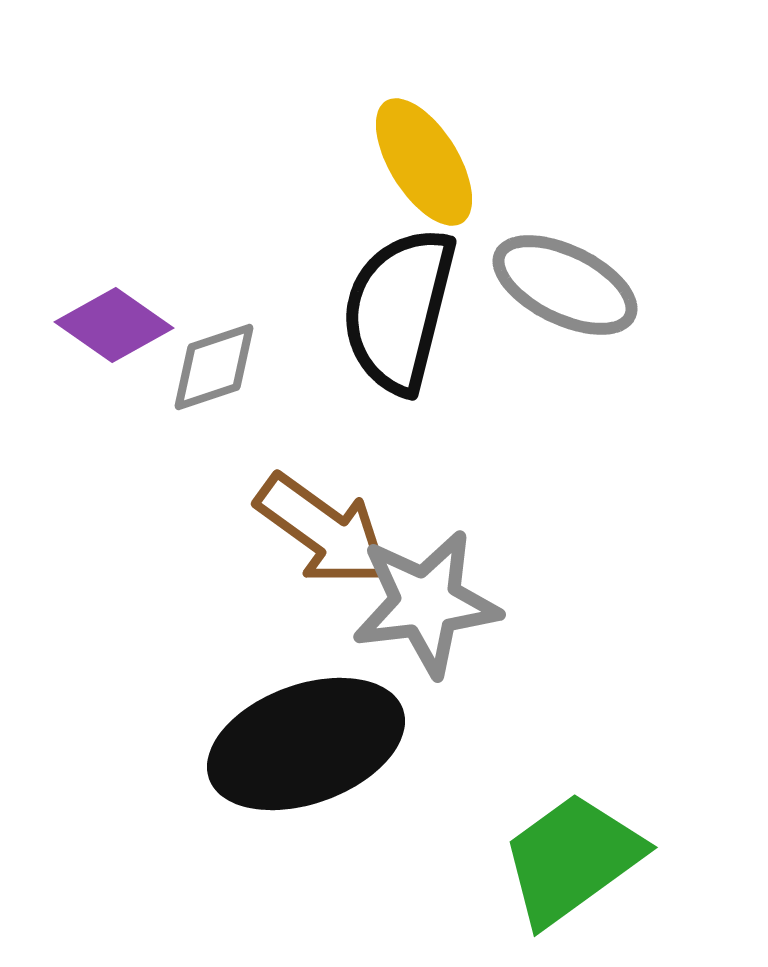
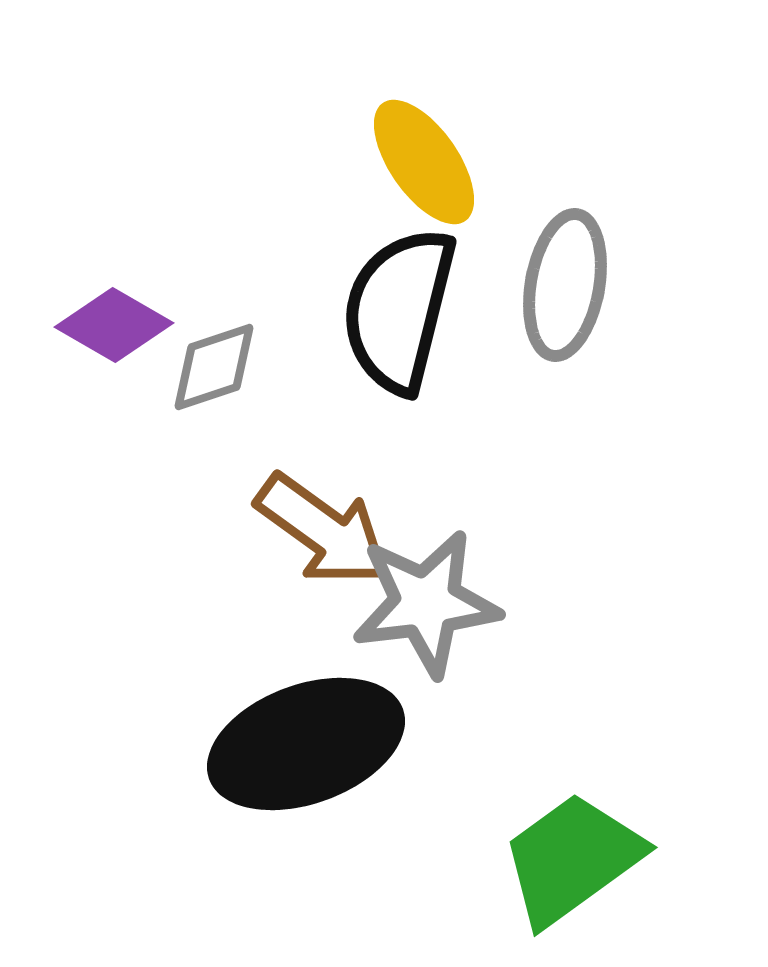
yellow ellipse: rotated 3 degrees counterclockwise
gray ellipse: rotated 74 degrees clockwise
purple diamond: rotated 5 degrees counterclockwise
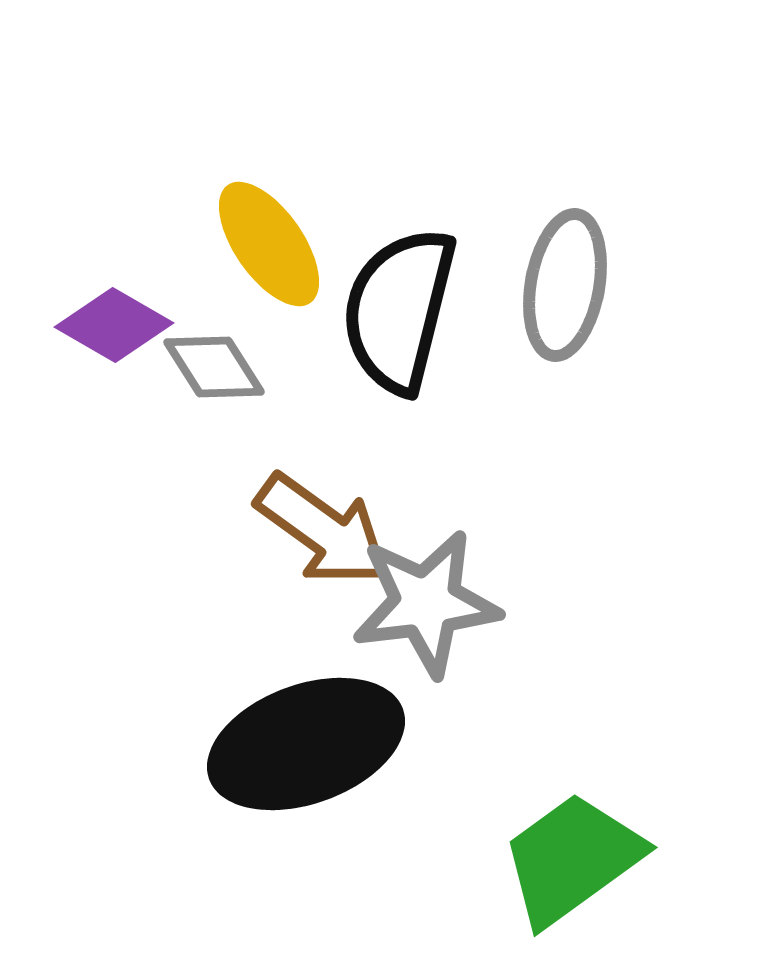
yellow ellipse: moved 155 px left, 82 px down
gray diamond: rotated 76 degrees clockwise
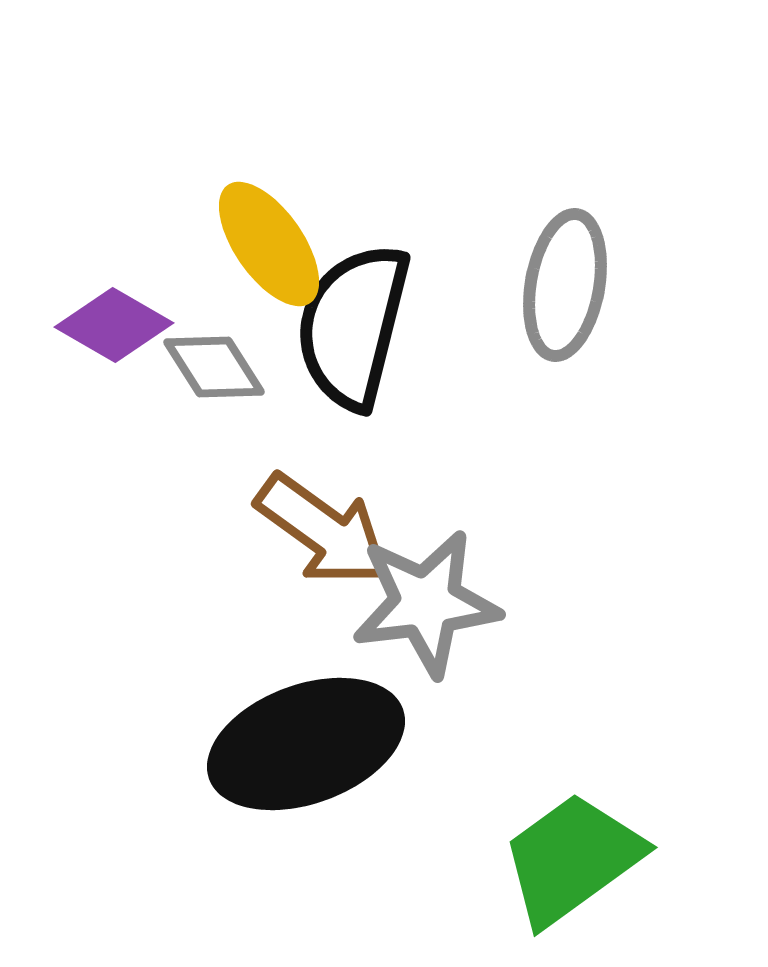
black semicircle: moved 46 px left, 16 px down
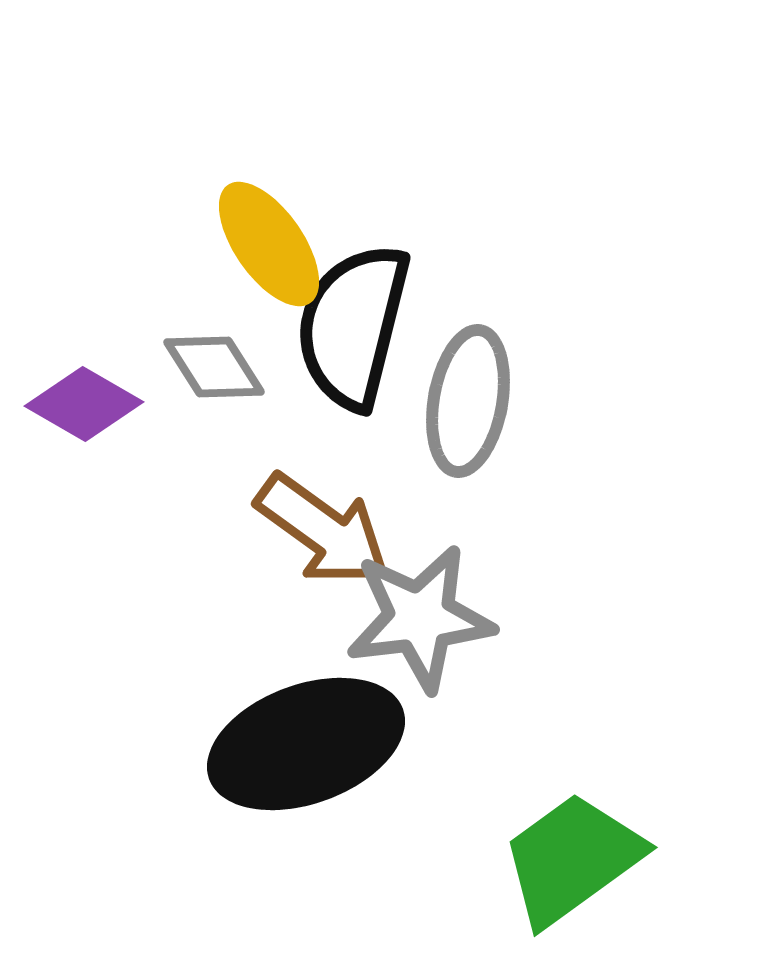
gray ellipse: moved 97 px left, 116 px down
purple diamond: moved 30 px left, 79 px down
gray star: moved 6 px left, 15 px down
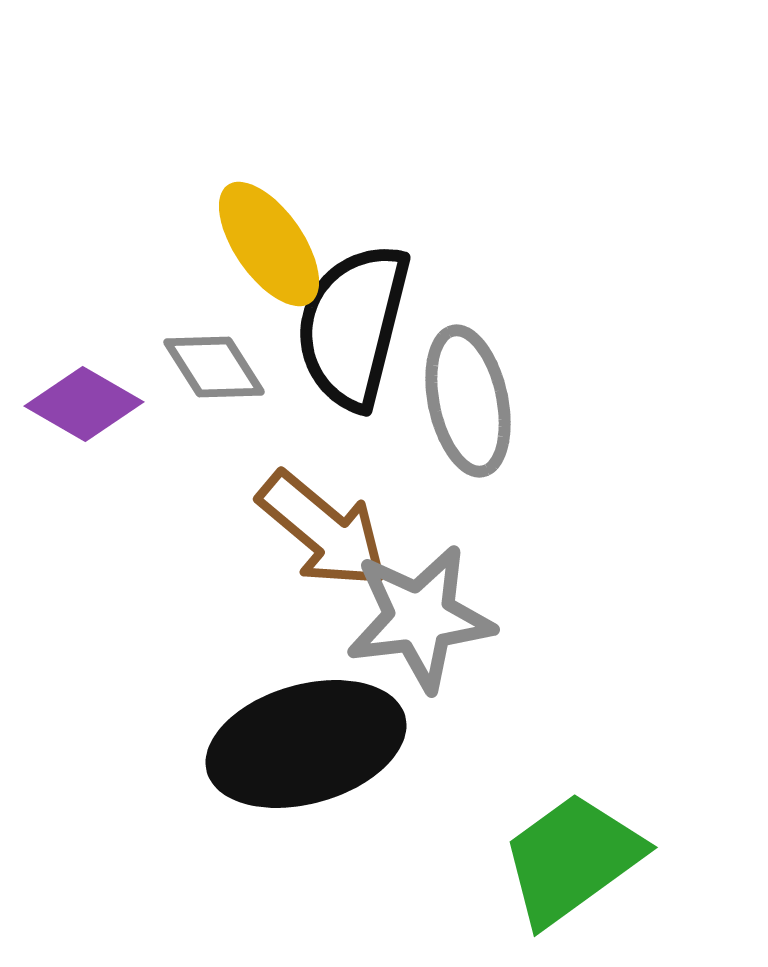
gray ellipse: rotated 22 degrees counterclockwise
brown arrow: rotated 4 degrees clockwise
black ellipse: rotated 4 degrees clockwise
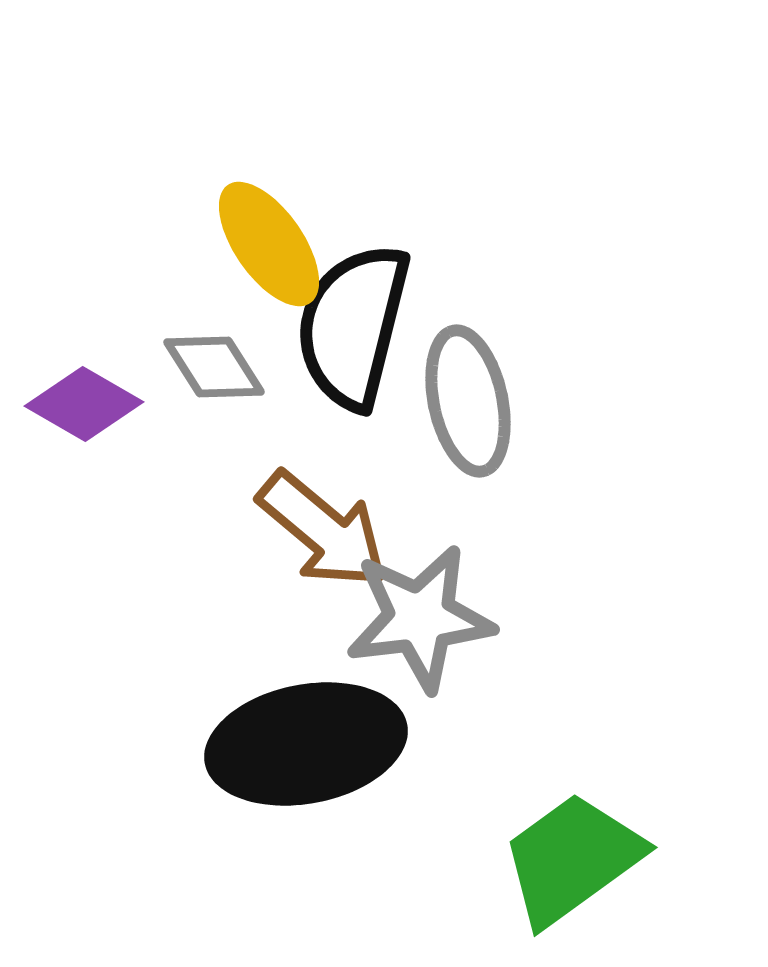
black ellipse: rotated 5 degrees clockwise
